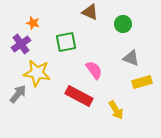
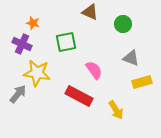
purple cross: moved 1 px right; rotated 30 degrees counterclockwise
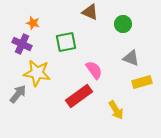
red rectangle: rotated 64 degrees counterclockwise
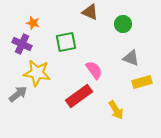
gray arrow: rotated 12 degrees clockwise
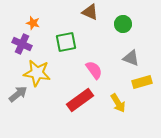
red rectangle: moved 1 px right, 4 px down
yellow arrow: moved 2 px right, 7 px up
